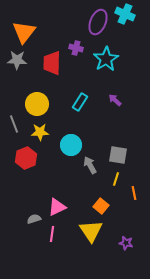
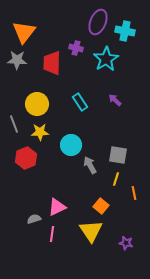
cyan cross: moved 17 px down; rotated 12 degrees counterclockwise
cyan rectangle: rotated 66 degrees counterclockwise
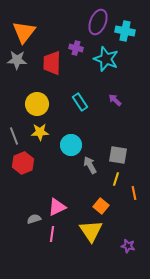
cyan star: rotated 20 degrees counterclockwise
gray line: moved 12 px down
red hexagon: moved 3 px left, 5 px down
purple star: moved 2 px right, 3 px down
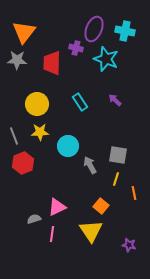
purple ellipse: moved 4 px left, 7 px down
cyan circle: moved 3 px left, 1 px down
purple star: moved 1 px right, 1 px up
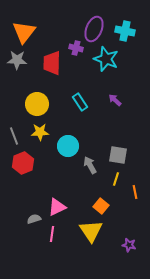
orange line: moved 1 px right, 1 px up
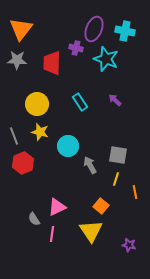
orange triangle: moved 3 px left, 3 px up
yellow star: rotated 18 degrees clockwise
gray semicircle: rotated 104 degrees counterclockwise
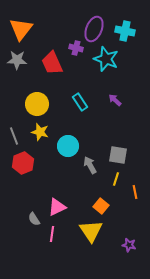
red trapezoid: rotated 25 degrees counterclockwise
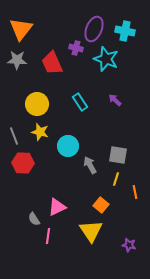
red hexagon: rotated 25 degrees clockwise
orange square: moved 1 px up
pink line: moved 4 px left, 2 px down
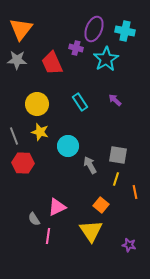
cyan star: rotated 20 degrees clockwise
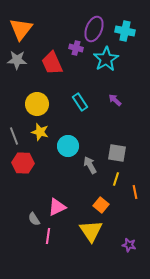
gray square: moved 1 px left, 2 px up
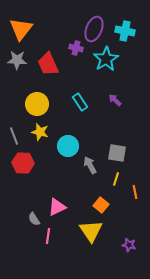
red trapezoid: moved 4 px left, 1 px down
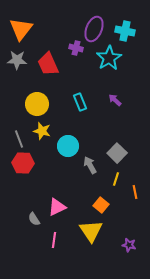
cyan star: moved 3 px right, 1 px up
cyan rectangle: rotated 12 degrees clockwise
yellow star: moved 2 px right, 1 px up
gray line: moved 5 px right, 3 px down
gray square: rotated 36 degrees clockwise
pink line: moved 6 px right, 4 px down
